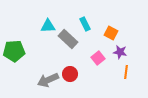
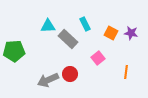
purple star: moved 11 px right, 19 px up
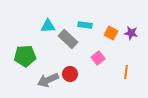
cyan rectangle: moved 1 px down; rotated 56 degrees counterclockwise
green pentagon: moved 11 px right, 5 px down
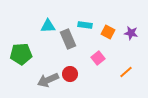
orange square: moved 3 px left, 1 px up
gray rectangle: rotated 24 degrees clockwise
green pentagon: moved 4 px left, 2 px up
orange line: rotated 40 degrees clockwise
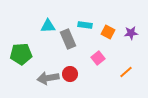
purple star: rotated 16 degrees counterclockwise
gray arrow: moved 2 px up; rotated 15 degrees clockwise
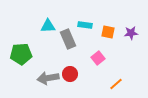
orange square: rotated 16 degrees counterclockwise
orange line: moved 10 px left, 12 px down
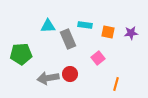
orange line: rotated 32 degrees counterclockwise
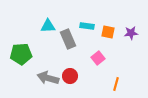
cyan rectangle: moved 2 px right, 1 px down
red circle: moved 2 px down
gray arrow: rotated 25 degrees clockwise
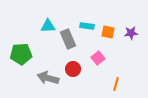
red circle: moved 3 px right, 7 px up
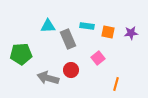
red circle: moved 2 px left, 1 px down
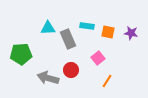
cyan triangle: moved 2 px down
purple star: rotated 16 degrees clockwise
orange line: moved 9 px left, 3 px up; rotated 16 degrees clockwise
